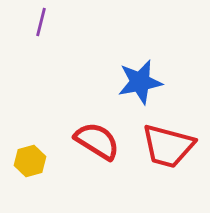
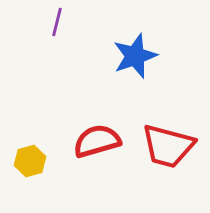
purple line: moved 16 px right
blue star: moved 5 px left, 26 px up; rotated 9 degrees counterclockwise
red semicircle: rotated 48 degrees counterclockwise
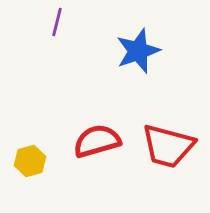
blue star: moved 3 px right, 5 px up
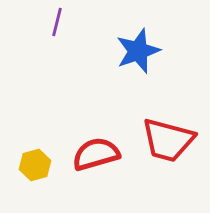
red semicircle: moved 1 px left, 13 px down
red trapezoid: moved 6 px up
yellow hexagon: moved 5 px right, 4 px down
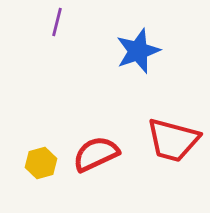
red trapezoid: moved 5 px right
red semicircle: rotated 9 degrees counterclockwise
yellow hexagon: moved 6 px right, 2 px up
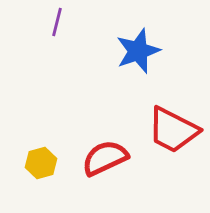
red trapezoid: moved 10 px up; rotated 12 degrees clockwise
red semicircle: moved 9 px right, 4 px down
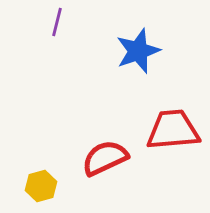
red trapezoid: rotated 148 degrees clockwise
yellow hexagon: moved 23 px down
